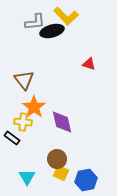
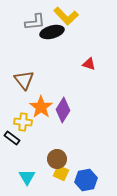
black ellipse: moved 1 px down
orange star: moved 7 px right
purple diamond: moved 1 px right, 12 px up; rotated 45 degrees clockwise
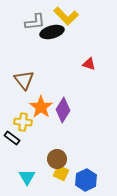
blue hexagon: rotated 15 degrees counterclockwise
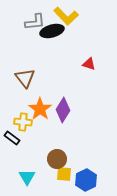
black ellipse: moved 1 px up
brown triangle: moved 1 px right, 2 px up
orange star: moved 1 px left, 2 px down
yellow square: moved 3 px right, 1 px down; rotated 21 degrees counterclockwise
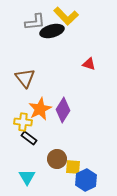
orange star: rotated 10 degrees clockwise
black rectangle: moved 17 px right
yellow square: moved 9 px right, 7 px up
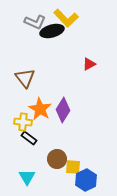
yellow L-shape: moved 2 px down
gray L-shape: rotated 30 degrees clockwise
red triangle: rotated 48 degrees counterclockwise
orange star: rotated 15 degrees counterclockwise
